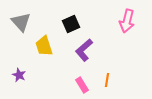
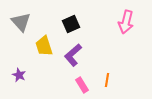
pink arrow: moved 1 px left, 1 px down
purple L-shape: moved 11 px left, 5 px down
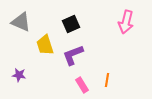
gray triangle: rotated 25 degrees counterclockwise
yellow trapezoid: moved 1 px right, 1 px up
purple L-shape: rotated 20 degrees clockwise
purple star: rotated 16 degrees counterclockwise
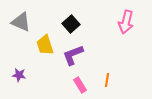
black square: rotated 18 degrees counterclockwise
pink rectangle: moved 2 px left
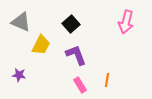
yellow trapezoid: moved 4 px left; rotated 135 degrees counterclockwise
purple L-shape: moved 3 px right; rotated 90 degrees clockwise
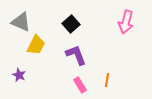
yellow trapezoid: moved 5 px left
purple star: rotated 16 degrees clockwise
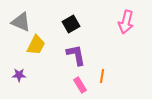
black square: rotated 12 degrees clockwise
purple L-shape: rotated 10 degrees clockwise
purple star: rotated 24 degrees counterclockwise
orange line: moved 5 px left, 4 px up
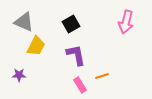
gray triangle: moved 3 px right
yellow trapezoid: moved 1 px down
orange line: rotated 64 degrees clockwise
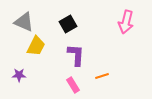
black square: moved 3 px left
purple L-shape: rotated 15 degrees clockwise
pink rectangle: moved 7 px left
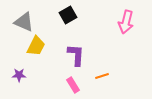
black square: moved 9 px up
